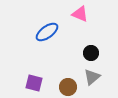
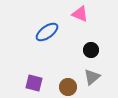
black circle: moved 3 px up
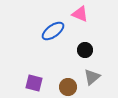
blue ellipse: moved 6 px right, 1 px up
black circle: moved 6 px left
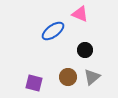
brown circle: moved 10 px up
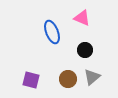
pink triangle: moved 2 px right, 4 px down
blue ellipse: moved 1 px left, 1 px down; rotated 75 degrees counterclockwise
brown circle: moved 2 px down
purple square: moved 3 px left, 3 px up
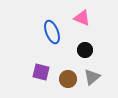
purple square: moved 10 px right, 8 px up
